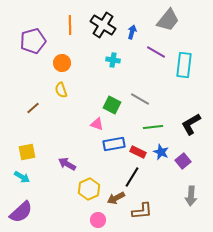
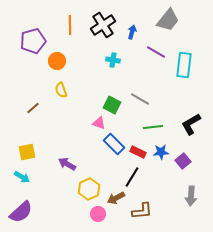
black cross: rotated 25 degrees clockwise
orange circle: moved 5 px left, 2 px up
pink triangle: moved 2 px right, 1 px up
blue rectangle: rotated 55 degrees clockwise
blue star: rotated 28 degrees counterclockwise
pink circle: moved 6 px up
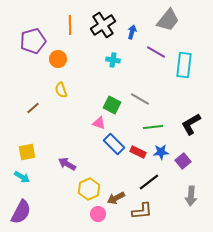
orange circle: moved 1 px right, 2 px up
black line: moved 17 px right, 5 px down; rotated 20 degrees clockwise
purple semicircle: rotated 20 degrees counterclockwise
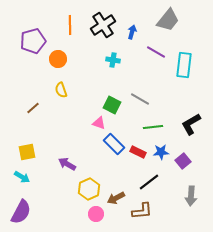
pink circle: moved 2 px left
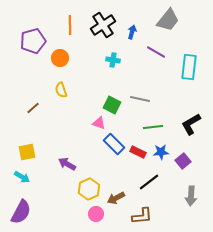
orange circle: moved 2 px right, 1 px up
cyan rectangle: moved 5 px right, 2 px down
gray line: rotated 18 degrees counterclockwise
brown L-shape: moved 5 px down
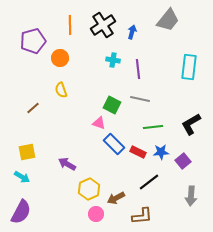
purple line: moved 18 px left, 17 px down; rotated 54 degrees clockwise
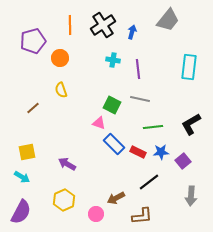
yellow hexagon: moved 25 px left, 11 px down
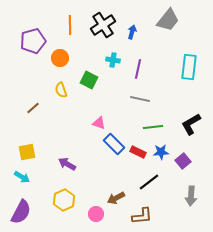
purple line: rotated 18 degrees clockwise
green square: moved 23 px left, 25 px up
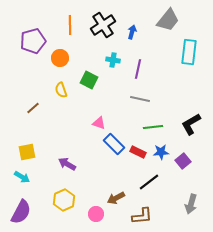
cyan rectangle: moved 15 px up
gray arrow: moved 8 px down; rotated 12 degrees clockwise
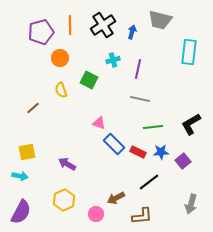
gray trapezoid: moved 8 px left; rotated 65 degrees clockwise
purple pentagon: moved 8 px right, 9 px up
cyan cross: rotated 24 degrees counterclockwise
cyan arrow: moved 2 px left, 1 px up; rotated 21 degrees counterclockwise
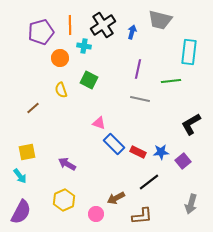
cyan cross: moved 29 px left, 14 px up; rotated 24 degrees clockwise
green line: moved 18 px right, 46 px up
cyan arrow: rotated 42 degrees clockwise
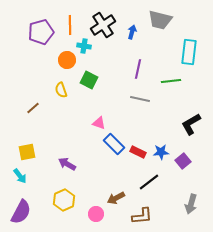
orange circle: moved 7 px right, 2 px down
